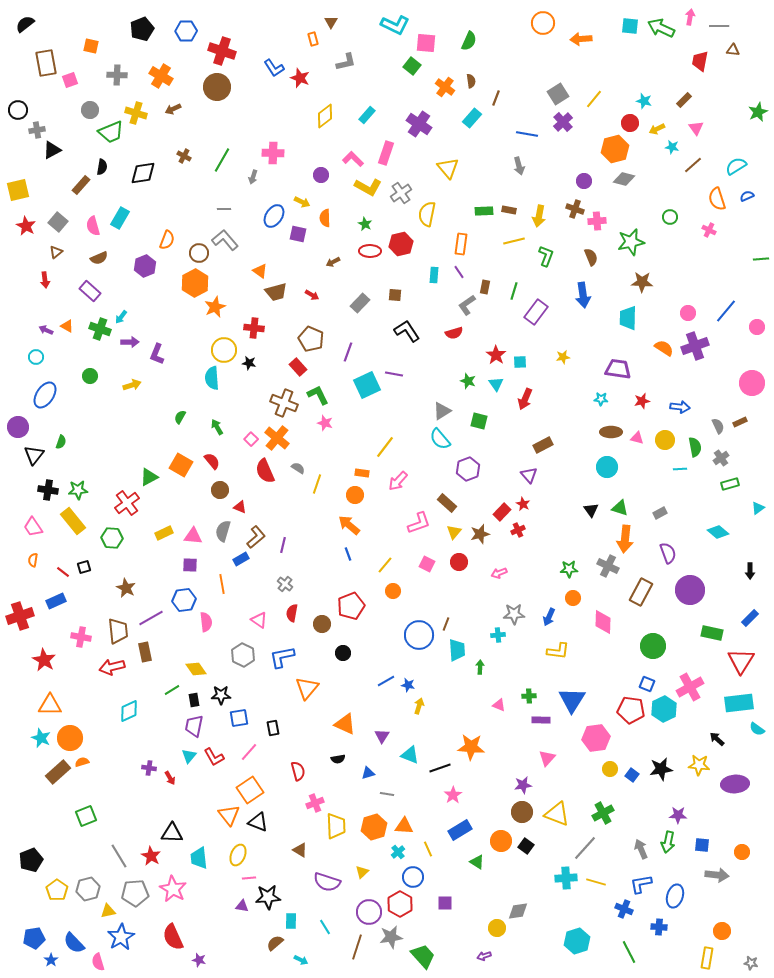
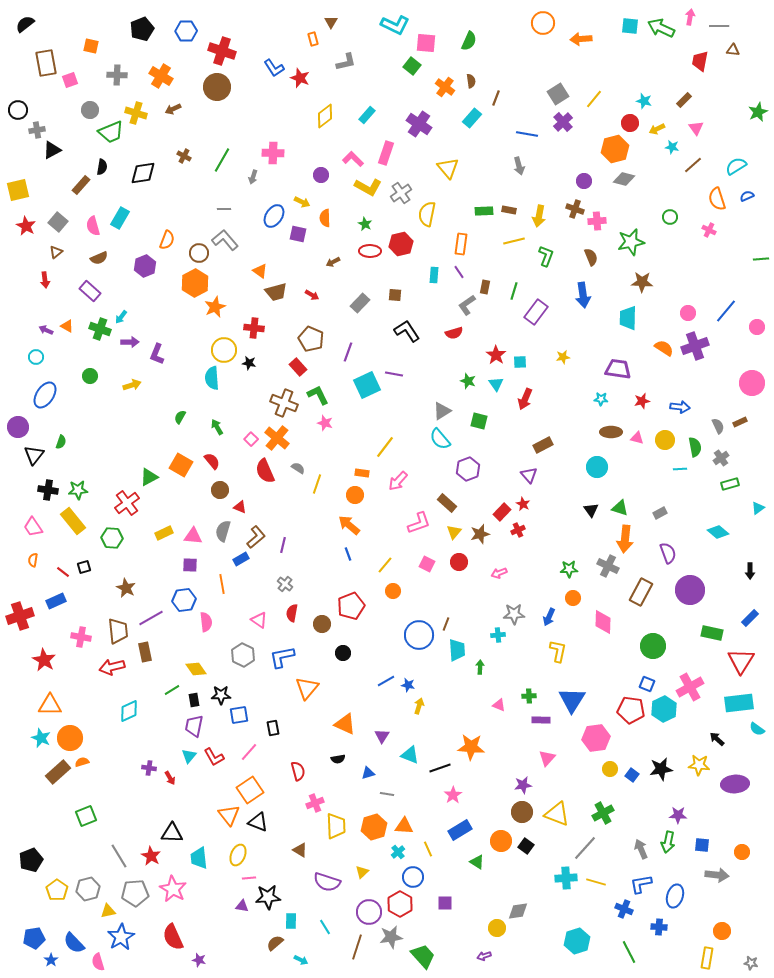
cyan circle at (607, 467): moved 10 px left
yellow L-shape at (558, 651): rotated 85 degrees counterclockwise
blue square at (239, 718): moved 3 px up
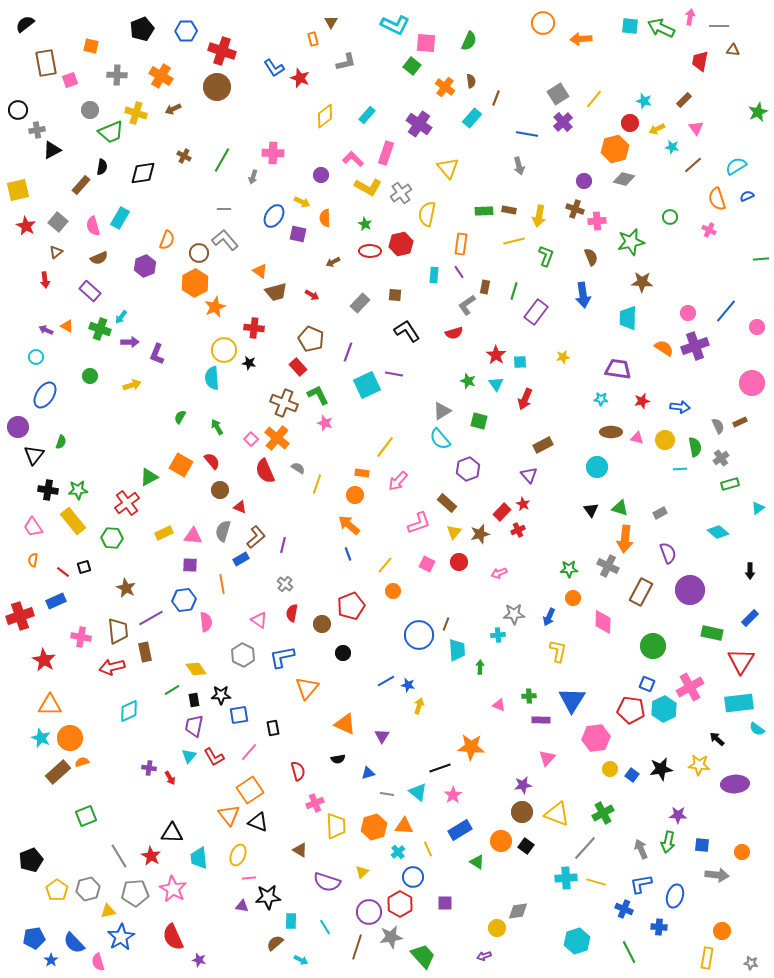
cyan triangle at (410, 755): moved 8 px right, 37 px down; rotated 18 degrees clockwise
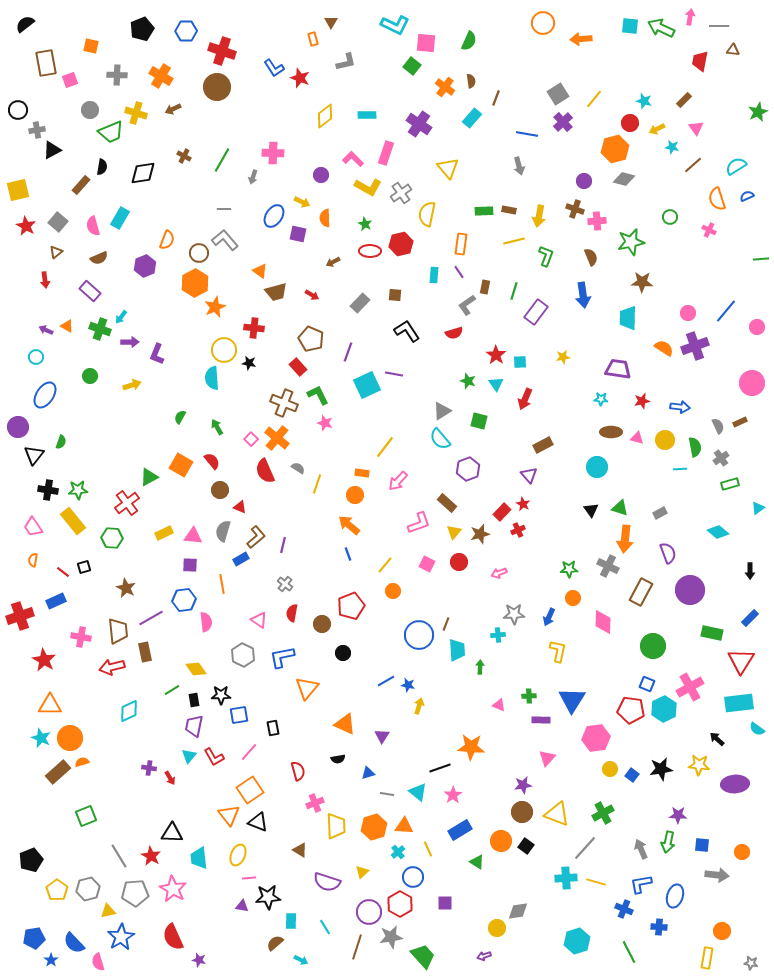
cyan rectangle at (367, 115): rotated 48 degrees clockwise
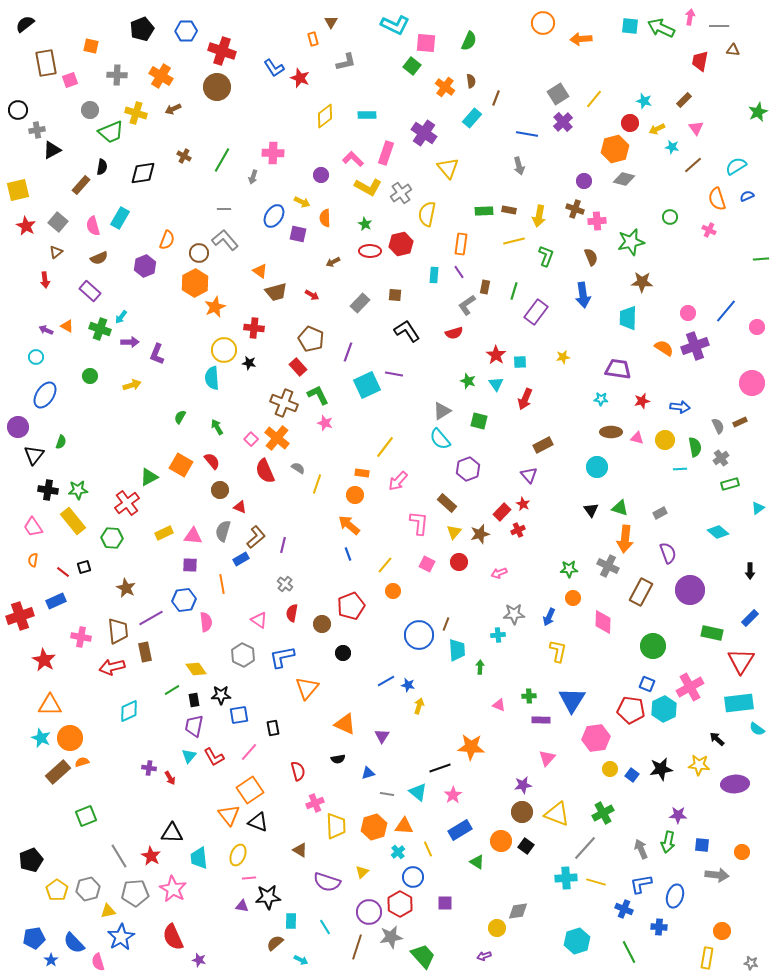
purple cross at (419, 124): moved 5 px right, 9 px down
pink L-shape at (419, 523): rotated 65 degrees counterclockwise
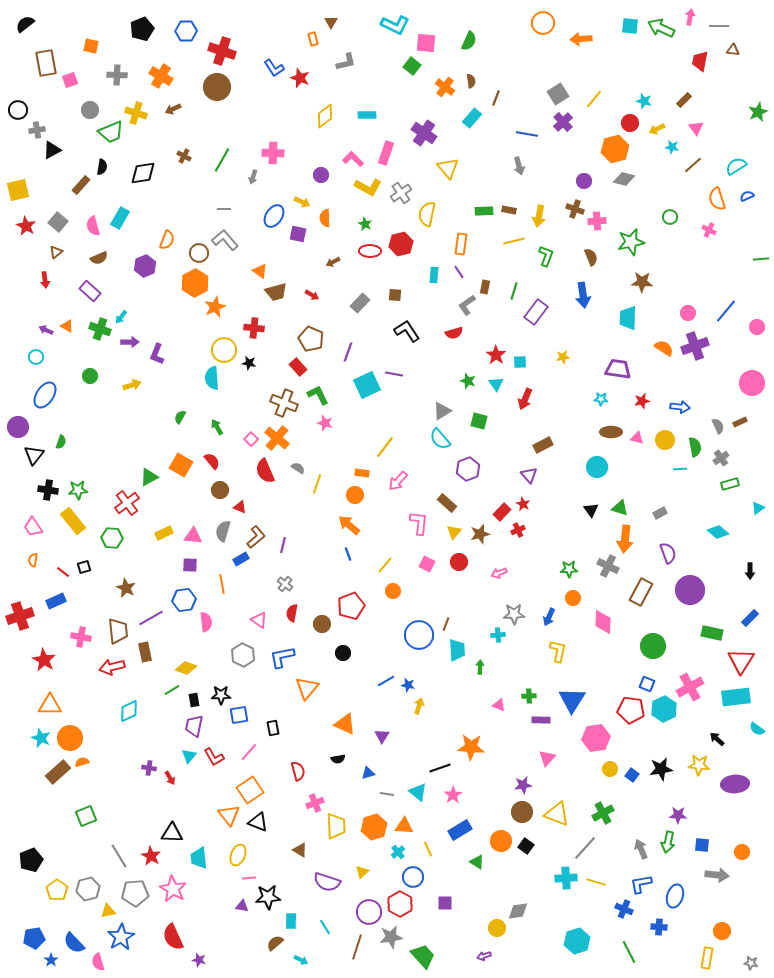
yellow diamond at (196, 669): moved 10 px left, 1 px up; rotated 35 degrees counterclockwise
cyan rectangle at (739, 703): moved 3 px left, 6 px up
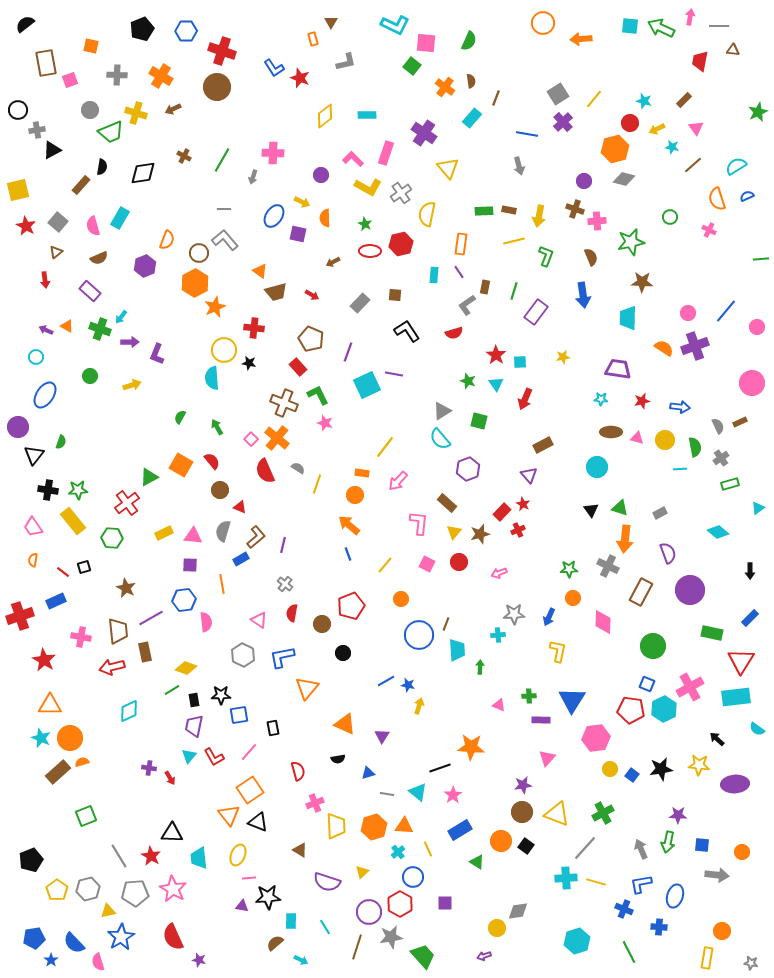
orange circle at (393, 591): moved 8 px right, 8 px down
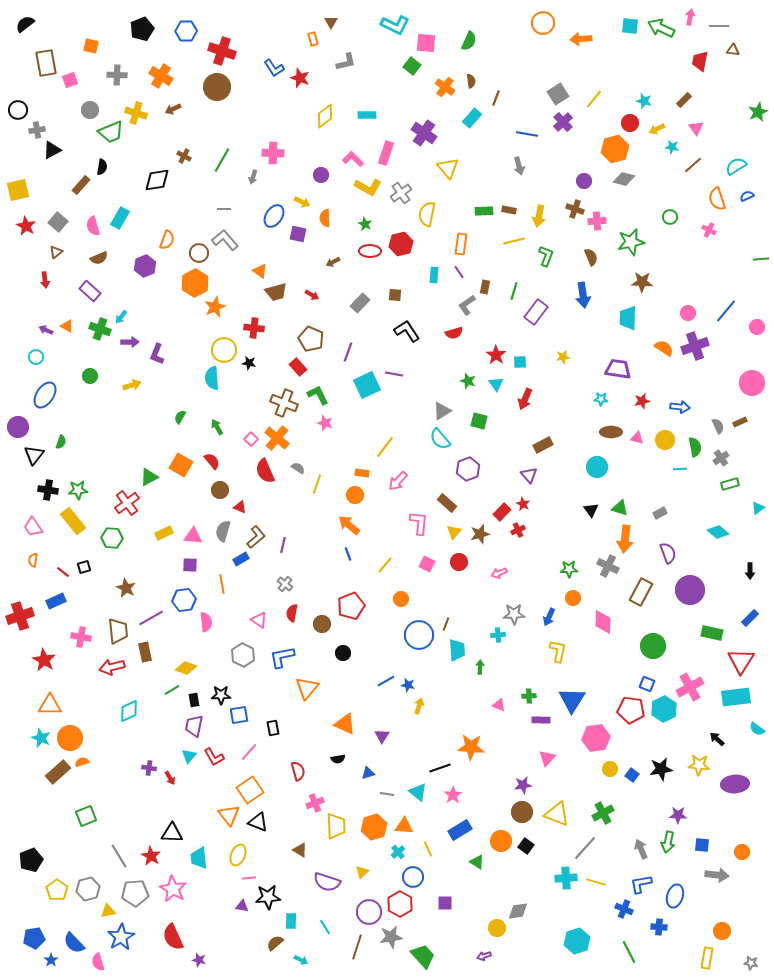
black diamond at (143, 173): moved 14 px right, 7 px down
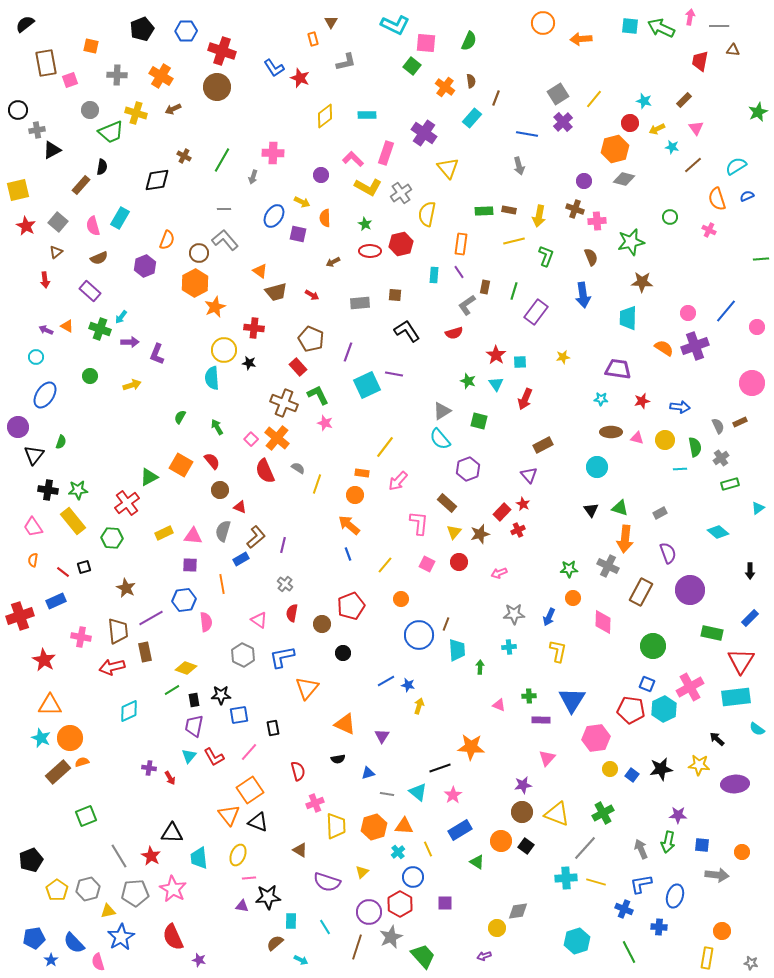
gray rectangle at (360, 303): rotated 42 degrees clockwise
cyan cross at (498, 635): moved 11 px right, 12 px down
gray star at (391, 937): rotated 15 degrees counterclockwise
